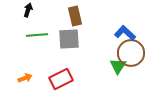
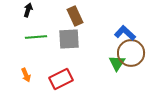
brown rectangle: rotated 12 degrees counterclockwise
green line: moved 1 px left, 2 px down
green triangle: moved 1 px left, 3 px up
orange arrow: moved 1 px right, 3 px up; rotated 88 degrees clockwise
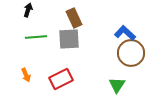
brown rectangle: moved 1 px left, 2 px down
green triangle: moved 22 px down
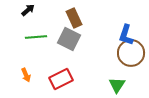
black arrow: rotated 32 degrees clockwise
blue L-shape: moved 1 px right, 2 px down; rotated 115 degrees counterclockwise
gray square: rotated 30 degrees clockwise
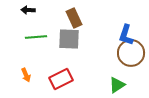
black arrow: rotated 136 degrees counterclockwise
gray square: rotated 25 degrees counterclockwise
green triangle: rotated 24 degrees clockwise
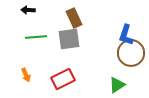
gray square: rotated 10 degrees counterclockwise
red rectangle: moved 2 px right
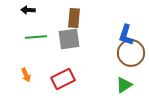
brown rectangle: rotated 30 degrees clockwise
green triangle: moved 7 px right
